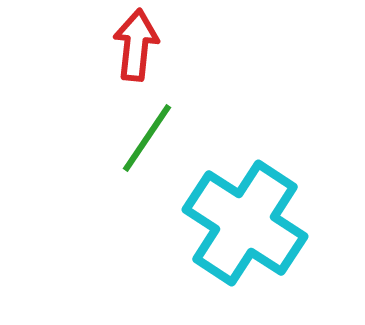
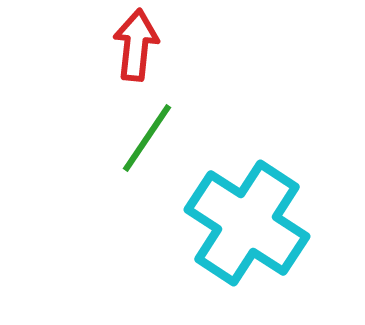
cyan cross: moved 2 px right
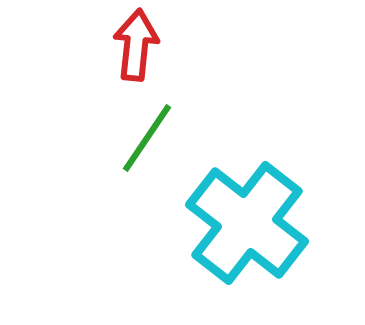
cyan cross: rotated 5 degrees clockwise
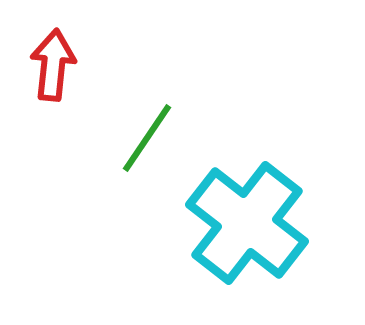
red arrow: moved 83 px left, 20 px down
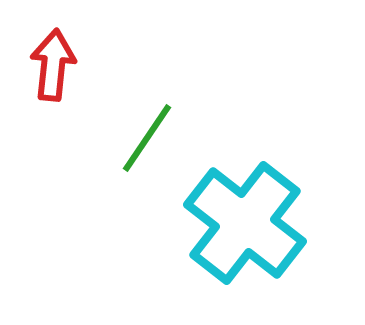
cyan cross: moved 2 px left
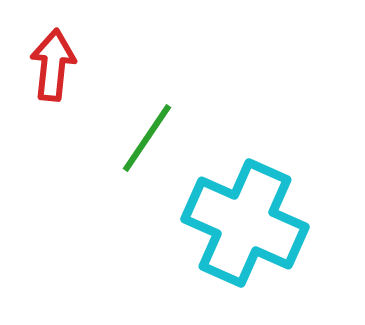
cyan cross: rotated 14 degrees counterclockwise
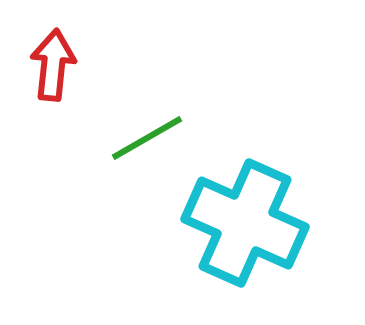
green line: rotated 26 degrees clockwise
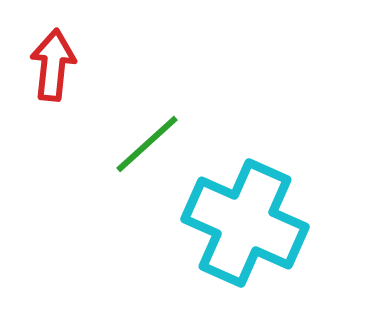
green line: moved 6 px down; rotated 12 degrees counterclockwise
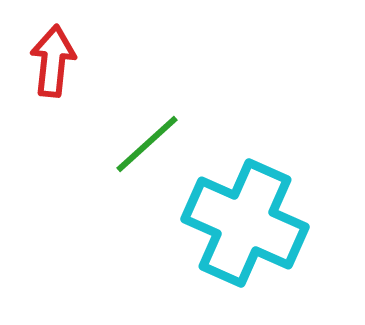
red arrow: moved 4 px up
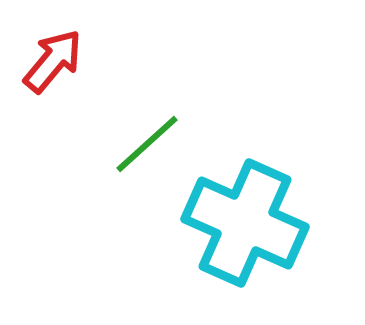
red arrow: rotated 34 degrees clockwise
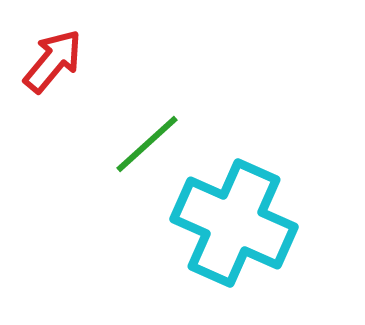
cyan cross: moved 11 px left
